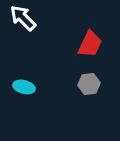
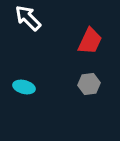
white arrow: moved 5 px right
red trapezoid: moved 3 px up
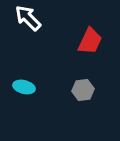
gray hexagon: moved 6 px left, 6 px down
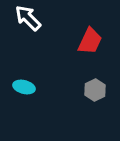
gray hexagon: moved 12 px right; rotated 20 degrees counterclockwise
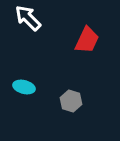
red trapezoid: moved 3 px left, 1 px up
gray hexagon: moved 24 px left, 11 px down; rotated 15 degrees counterclockwise
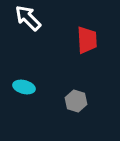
red trapezoid: rotated 28 degrees counterclockwise
gray hexagon: moved 5 px right
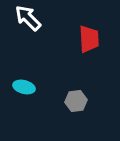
red trapezoid: moved 2 px right, 1 px up
gray hexagon: rotated 25 degrees counterclockwise
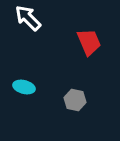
red trapezoid: moved 3 px down; rotated 20 degrees counterclockwise
gray hexagon: moved 1 px left, 1 px up; rotated 20 degrees clockwise
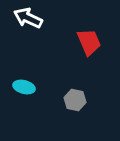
white arrow: rotated 20 degrees counterclockwise
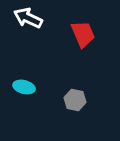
red trapezoid: moved 6 px left, 8 px up
